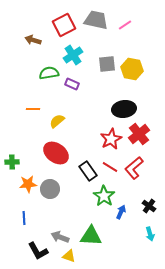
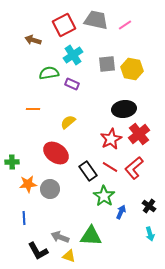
yellow semicircle: moved 11 px right, 1 px down
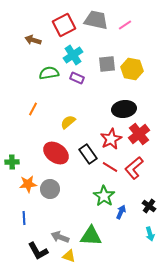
purple rectangle: moved 5 px right, 6 px up
orange line: rotated 64 degrees counterclockwise
black rectangle: moved 17 px up
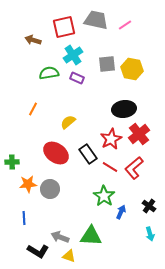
red square: moved 2 px down; rotated 15 degrees clockwise
black L-shape: rotated 30 degrees counterclockwise
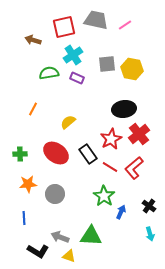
green cross: moved 8 px right, 8 px up
gray circle: moved 5 px right, 5 px down
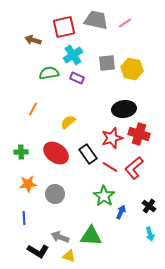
pink line: moved 2 px up
gray square: moved 1 px up
red cross: rotated 35 degrees counterclockwise
red star: moved 1 px right, 1 px up; rotated 10 degrees clockwise
green cross: moved 1 px right, 2 px up
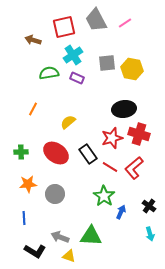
gray trapezoid: rotated 130 degrees counterclockwise
black L-shape: moved 3 px left
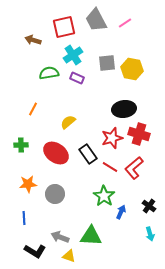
green cross: moved 7 px up
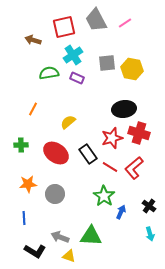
red cross: moved 1 px up
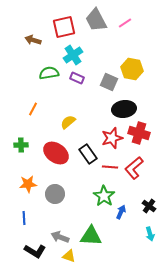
gray square: moved 2 px right, 19 px down; rotated 30 degrees clockwise
red line: rotated 28 degrees counterclockwise
